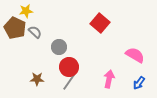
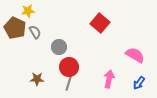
yellow star: moved 2 px right
gray semicircle: rotated 16 degrees clockwise
gray line: rotated 18 degrees counterclockwise
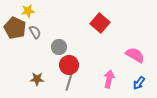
red circle: moved 2 px up
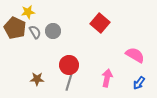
yellow star: moved 1 px down
gray circle: moved 6 px left, 16 px up
pink arrow: moved 2 px left, 1 px up
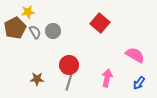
brown pentagon: rotated 20 degrees clockwise
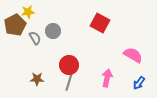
red square: rotated 12 degrees counterclockwise
brown pentagon: moved 3 px up
gray semicircle: moved 6 px down
pink semicircle: moved 2 px left
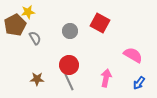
gray circle: moved 17 px right
pink arrow: moved 1 px left
gray line: rotated 42 degrees counterclockwise
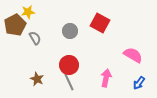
brown star: rotated 24 degrees clockwise
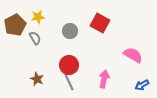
yellow star: moved 10 px right, 5 px down
pink arrow: moved 2 px left, 1 px down
blue arrow: moved 3 px right, 2 px down; rotated 24 degrees clockwise
